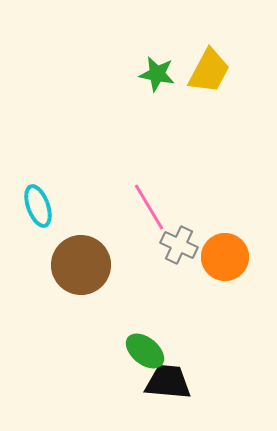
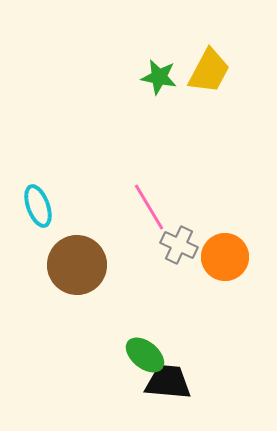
green star: moved 2 px right, 3 px down
brown circle: moved 4 px left
green ellipse: moved 4 px down
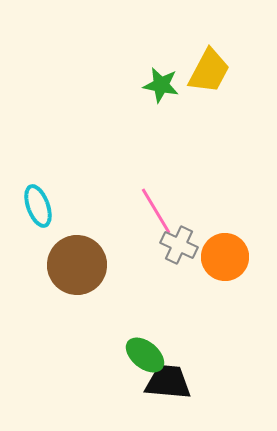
green star: moved 2 px right, 8 px down
pink line: moved 7 px right, 4 px down
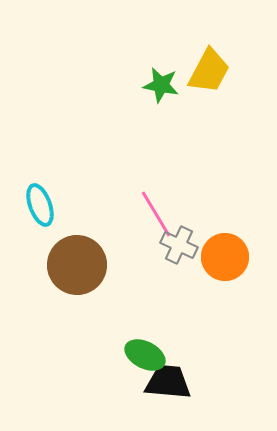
cyan ellipse: moved 2 px right, 1 px up
pink line: moved 3 px down
green ellipse: rotated 12 degrees counterclockwise
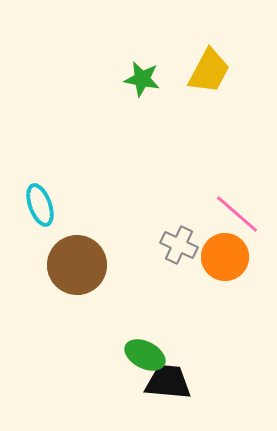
green star: moved 19 px left, 6 px up
pink line: moved 81 px right; rotated 18 degrees counterclockwise
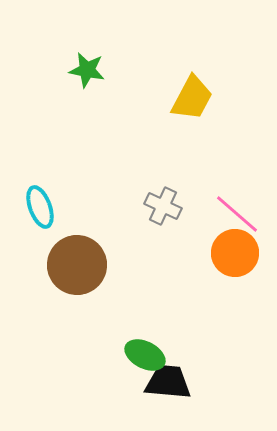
yellow trapezoid: moved 17 px left, 27 px down
green star: moved 55 px left, 9 px up
cyan ellipse: moved 2 px down
gray cross: moved 16 px left, 39 px up
orange circle: moved 10 px right, 4 px up
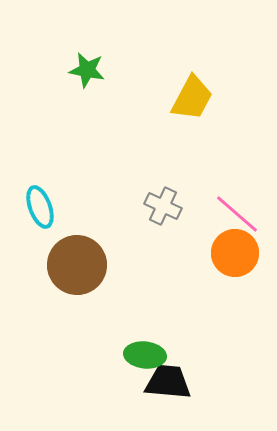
green ellipse: rotated 21 degrees counterclockwise
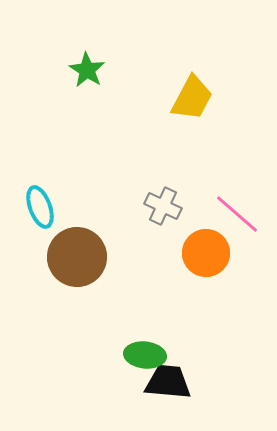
green star: rotated 21 degrees clockwise
orange circle: moved 29 px left
brown circle: moved 8 px up
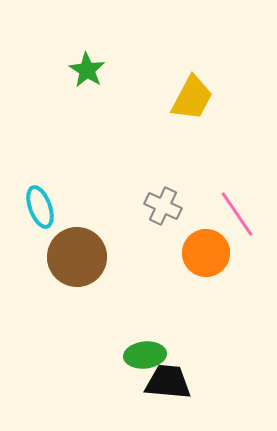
pink line: rotated 15 degrees clockwise
green ellipse: rotated 12 degrees counterclockwise
